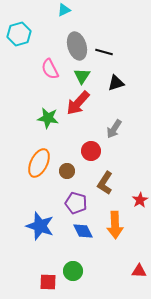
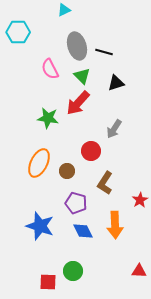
cyan hexagon: moved 1 px left, 2 px up; rotated 15 degrees clockwise
green triangle: rotated 18 degrees counterclockwise
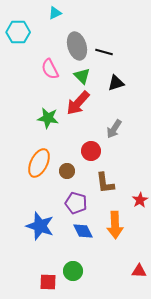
cyan triangle: moved 9 px left, 3 px down
brown L-shape: rotated 40 degrees counterclockwise
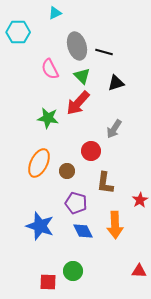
brown L-shape: rotated 15 degrees clockwise
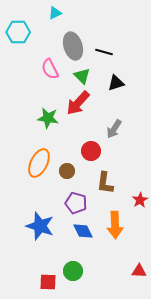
gray ellipse: moved 4 px left
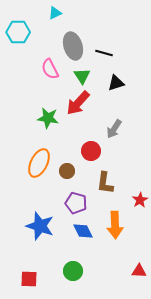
black line: moved 1 px down
green triangle: rotated 12 degrees clockwise
red square: moved 19 px left, 3 px up
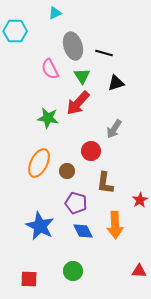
cyan hexagon: moved 3 px left, 1 px up
blue star: rotated 8 degrees clockwise
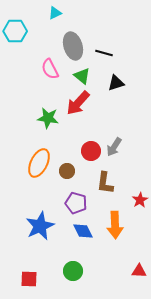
green triangle: rotated 18 degrees counterclockwise
gray arrow: moved 18 px down
blue star: rotated 20 degrees clockwise
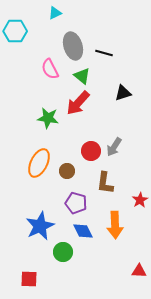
black triangle: moved 7 px right, 10 px down
green circle: moved 10 px left, 19 px up
